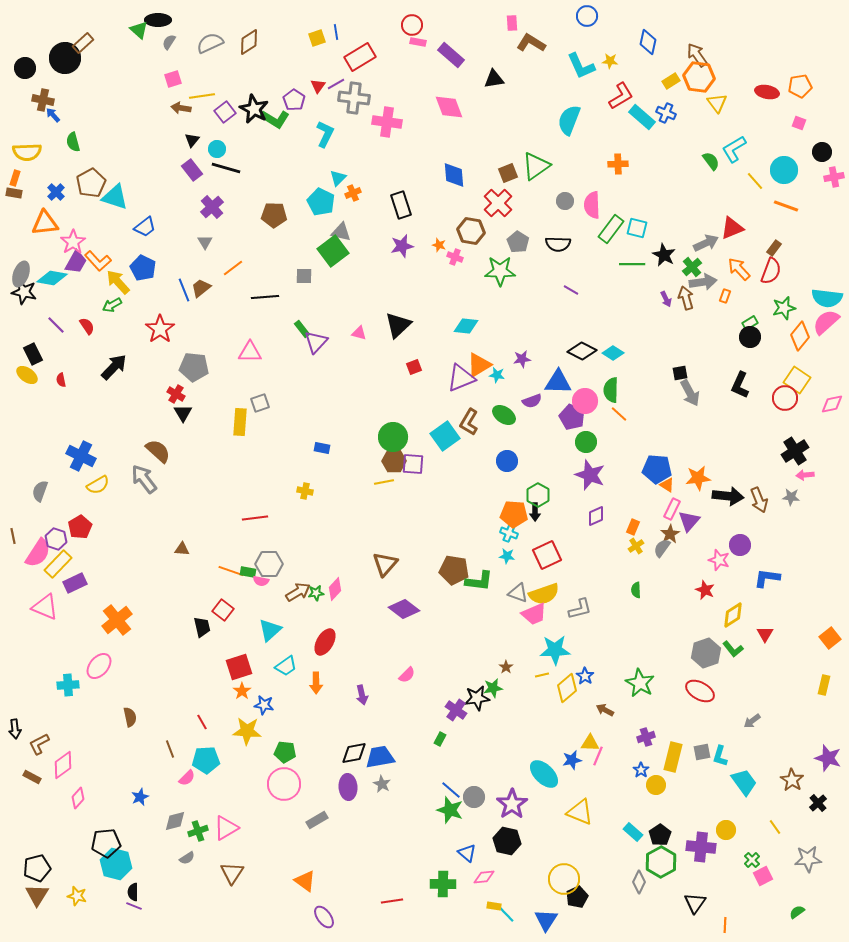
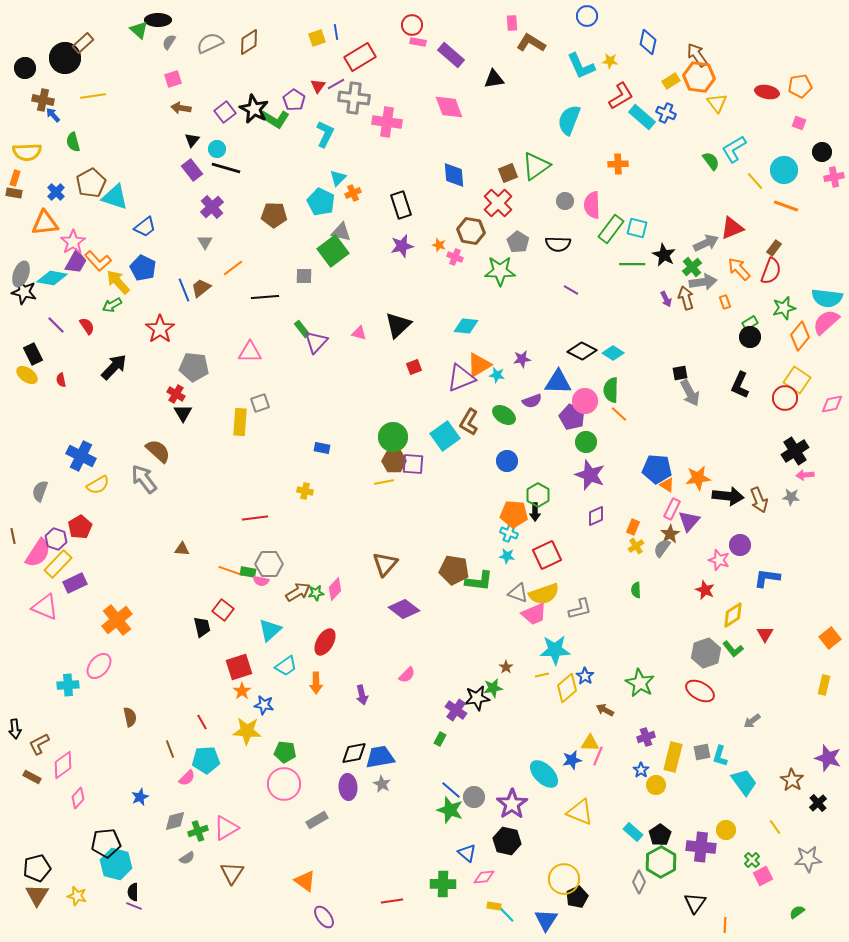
yellow line at (202, 96): moved 109 px left
orange rectangle at (725, 296): moved 6 px down; rotated 40 degrees counterclockwise
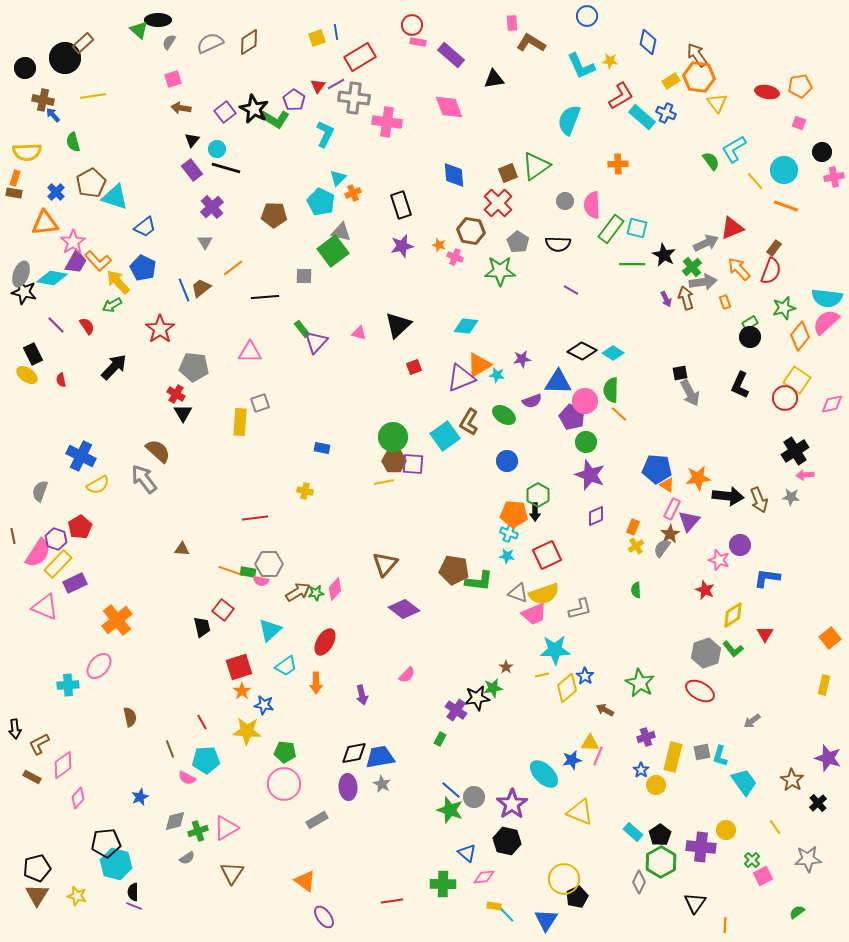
pink semicircle at (187, 778): rotated 72 degrees clockwise
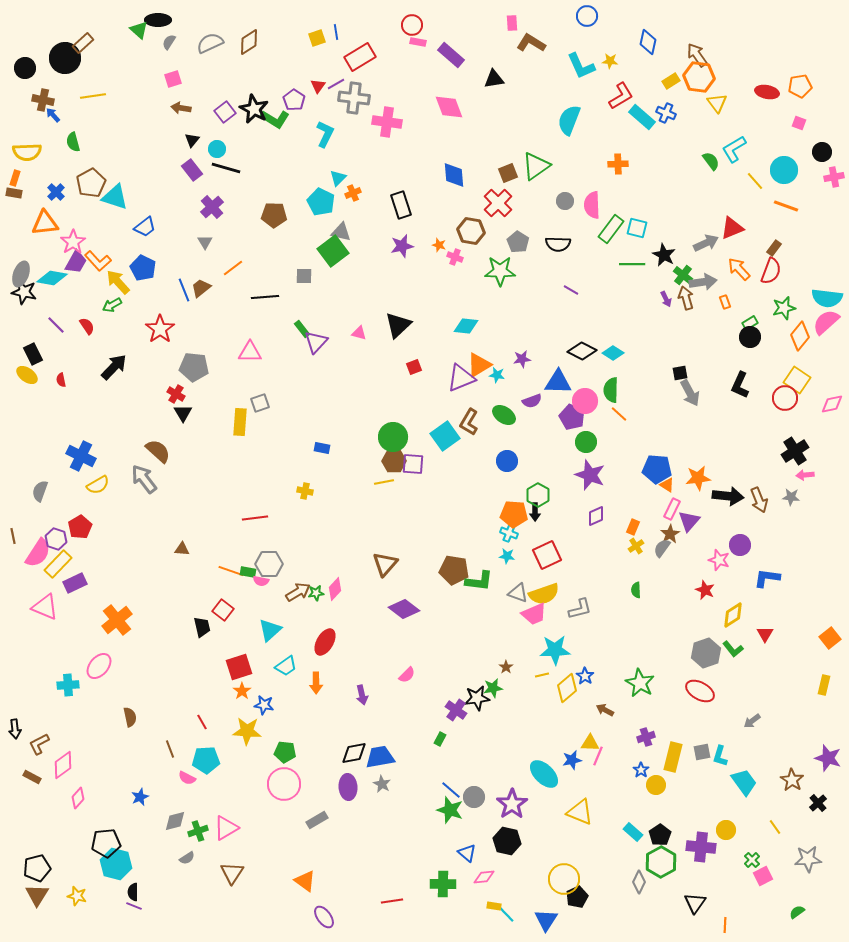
green cross at (692, 267): moved 9 px left, 8 px down; rotated 12 degrees counterclockwise
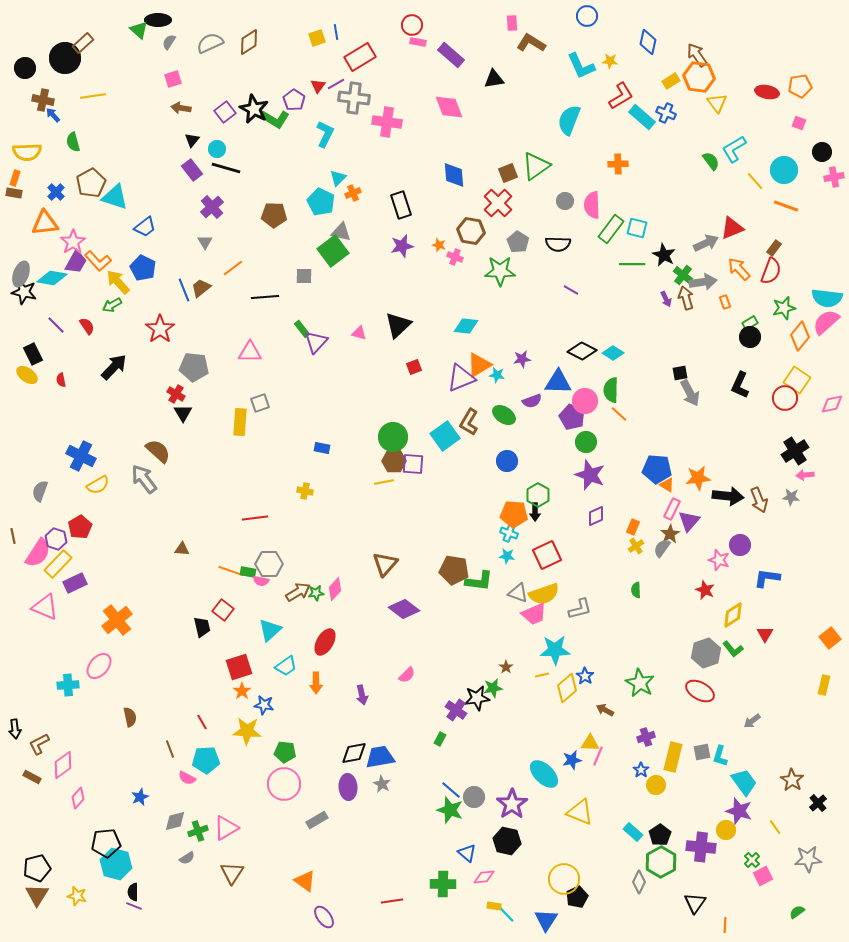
purple star at (828, 758): moved 89 px left, 53 px down
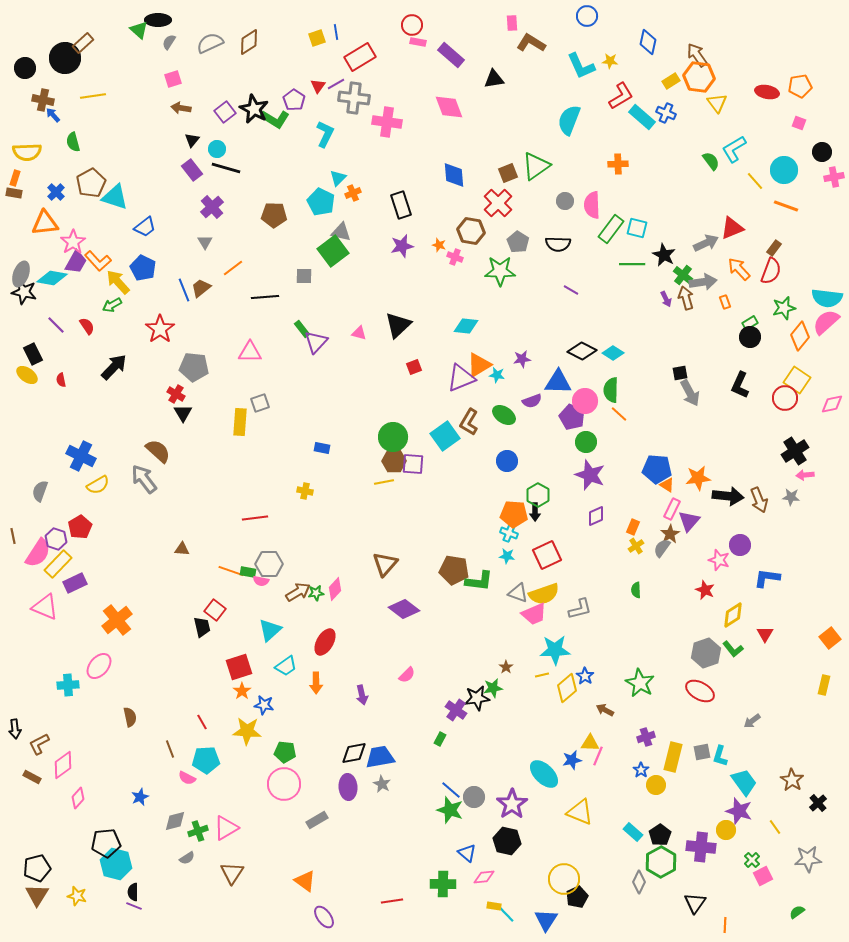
red square at (223, 610): moved 8 px left
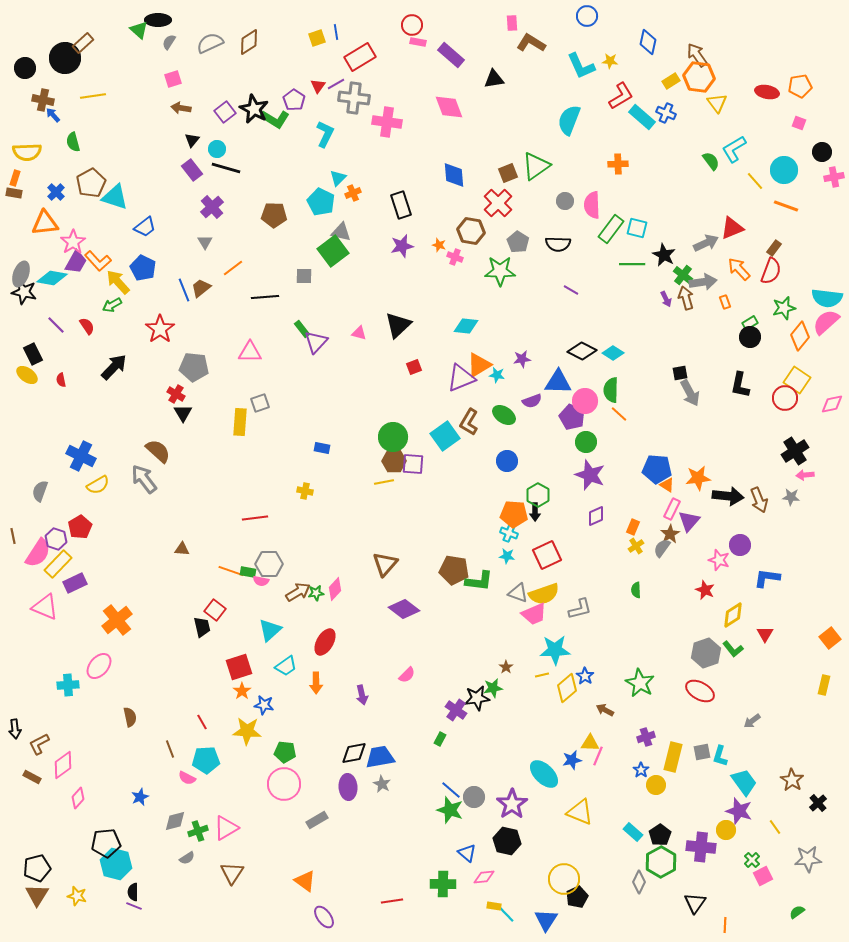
black L-shape at (740, 385): rotated 12 degrees counterclockwise
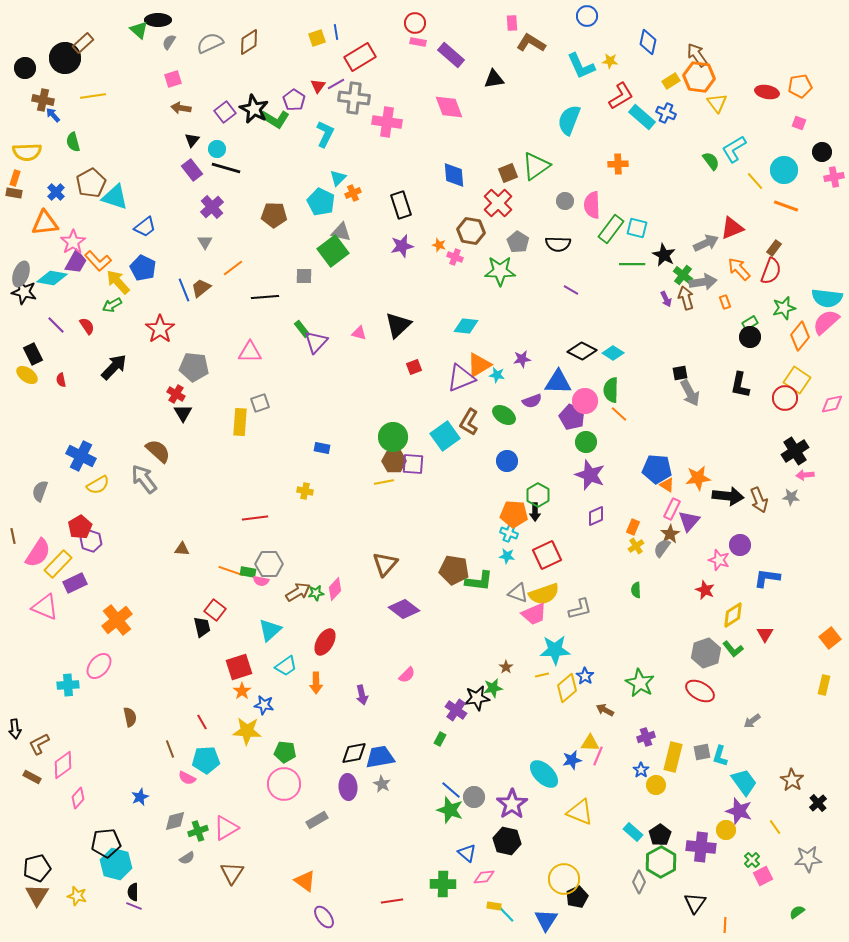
red circle at (412, 25): moved 3 px right, 2 px up
purple hexagon at (56, 539): moved 35 px right, 2 px down
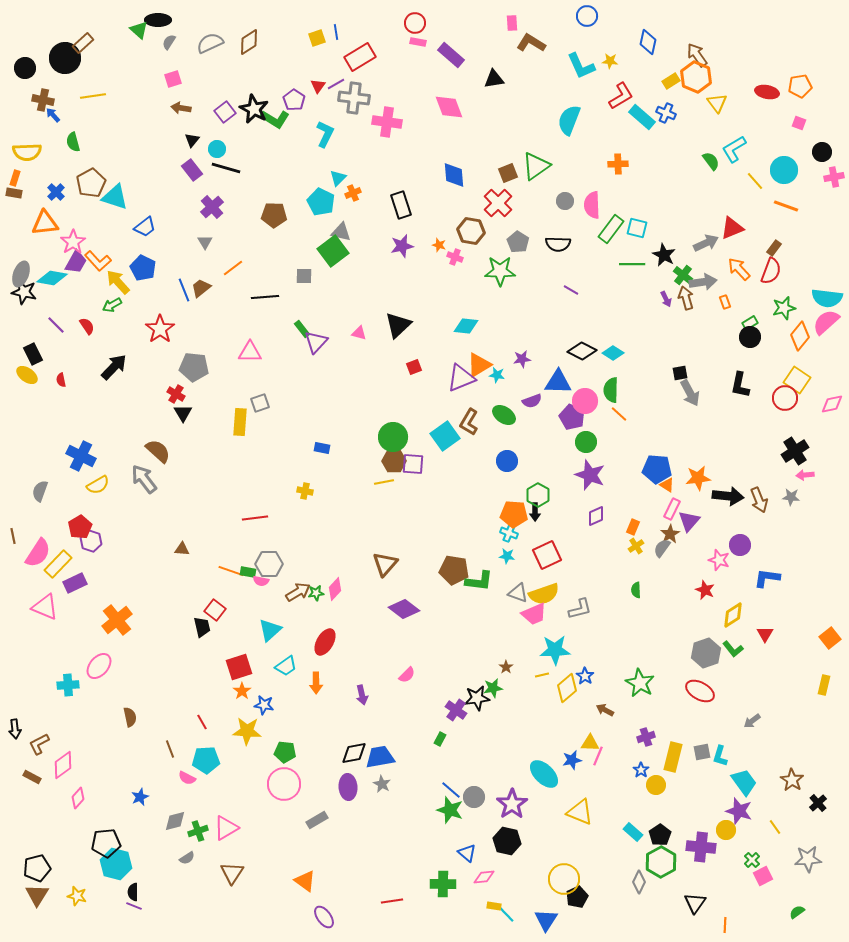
orange hexagon at (699, 77): moved 3 px left; rotated 16 degrees clockwise
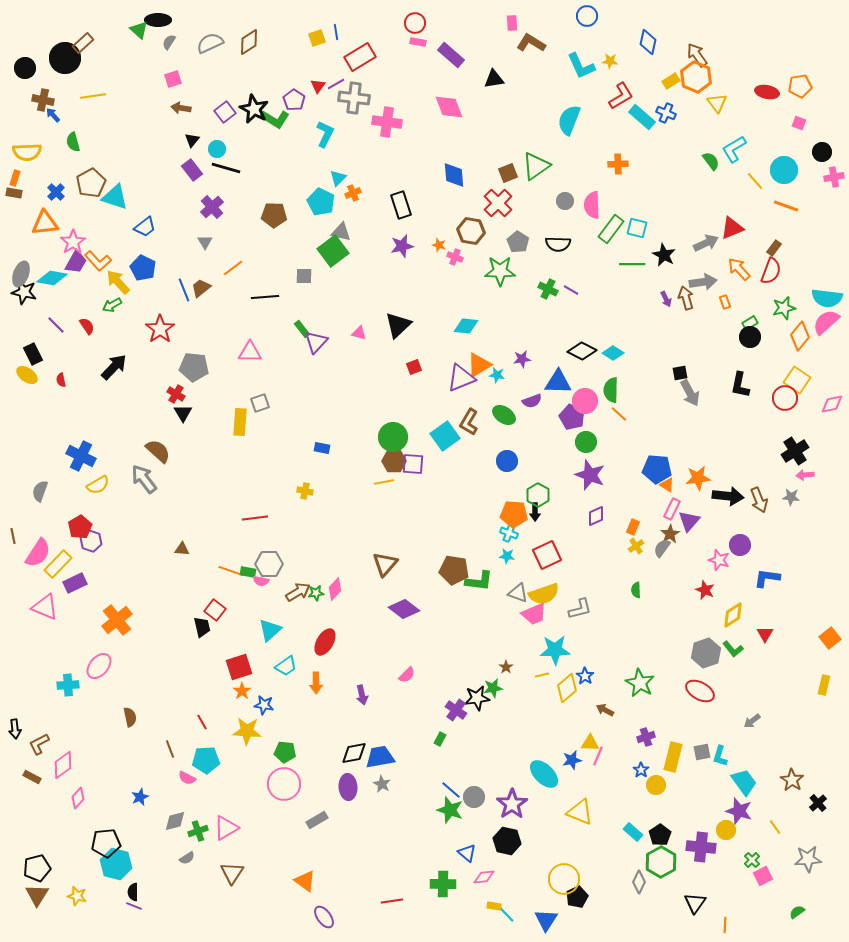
green cross at (683, 275): moved 135 px left, 14 px down; rotated 12 degrees counterclockwise
